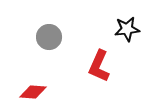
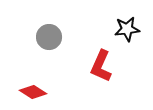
red L-shape: moved 2 px right
red diamond: rotated 28 degrees clockwise
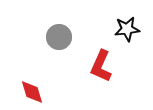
gray circle: moved 10 px right
red diamond: moved 1 px left; rotated 40 degrees clockwise
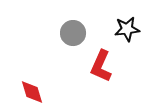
gray circle: moved 14 px right, 4 px up
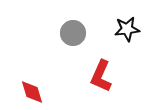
red L-shape: moved 10 px down
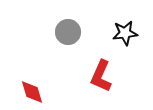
black star: moved 2 px left, 4 px down
gray circle: moved 5 px left, 1 px up
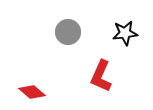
red diamond: rotated 32 degrees counterclockwise
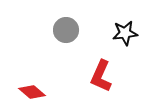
gray circle: moved 2 px left, 2 px up
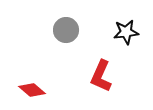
black star: moved 1 px right, 1 px up
red diamond: moved 2 px up
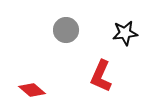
black star: moved 1 px left, 1 px down
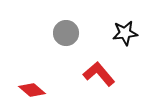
gray circle: moved 3 px down
red L-shape: moved 2 px left, 2 px up; rotated 116 degrees clockwise
